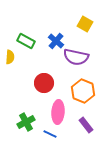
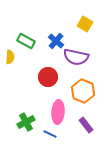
red circle: moved 4 px right, 6 px up
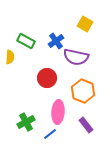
blue cross: rotated 14 degrees clockwise
red circle: moved 1 px left, 1 px down
blue line: rotated 64 degrees counterclockwise
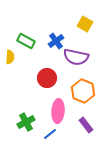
pink ellipse: moved 1 px up
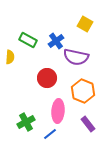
green rectangle: moved 2 px right, 1 px up
purple rectangle: moved 2 px right, 1 px up
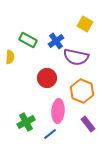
orange hexagon: moved 1 px left
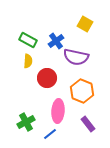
yellow semicircle: moved 18 px right, 4 px down
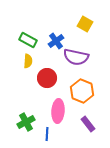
blue line: moved 3 px left; rotated 48 degrees counterclockwise
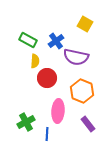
yellow semicircle: moved 7 px right
